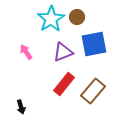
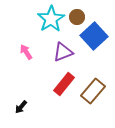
blue square: moved 8 px up; rotated 32 degrees counterclockwise
black arrow: rotated 56 degrees clockwise
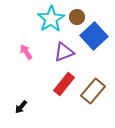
purple triangle: moved 1 px right
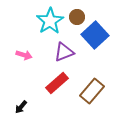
cyan star: moved 1 px left, 2 px down
blue square: moved 1 px right, 1 px up
pink arrow: moved 2 px left, 3 px down; rotated 140 degrees clockwise
red rectangle: moved 7 px left, 1 px up; rotated 10 degrees clockwise
brown rectangle: moved 1 px left
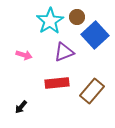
red rectangle: rotated 35 degrees clockwise
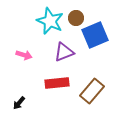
brown circle: moved 1 px left, 1 px down
cyan star: rotated 16 degrees counterclockwise
blue square: rotated 20 degrees clockwise
black arrow: moved 2 px left, 4 px up
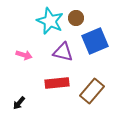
blue square: moved 6 px down
purple triangle: moved 1 px left; rotated 35 degrees clockwise
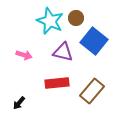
blue square: moved 1 px left; rotated 28 degrees counterclockwise
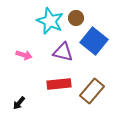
red rectangle: moved 2 px right, 1 px down
